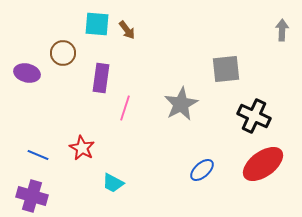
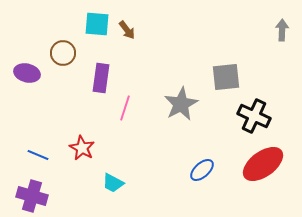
gray square: moved 8 px down
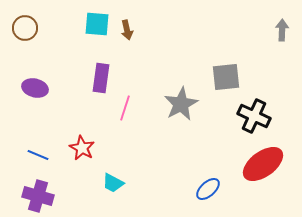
brown arrow: rotated 24 degrees clockwise
brown circle: moved 38 px left, 25 px up
purple ellipse: moved 8 px right, 15 px down
blue ellipse: moved 6 px right, 19 px down
purple cross: moved 6 px right
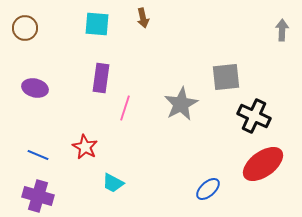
brown arrow: moved 16 px right, 12 px up
red star: moved 3 px right, 1 px up
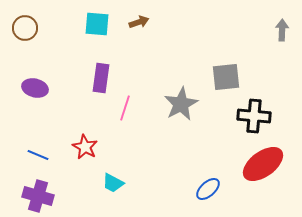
brown arrow: moved 4 px left, 4 px down; rotated 96 degrees counterclockwise
black cross: rotated 20 degrees counterclockwise
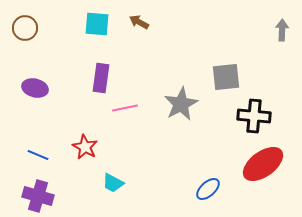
brown arrow: rotated 132 degrees counterclockwise
pink line: rotated 60 degrees clockwise
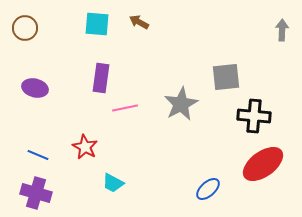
purple cross: moved 2 px left, 3 px up
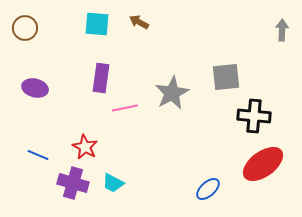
gray star: moved 9 px left, 11 px up
purple cross: moved 37 px right, 10 px up
